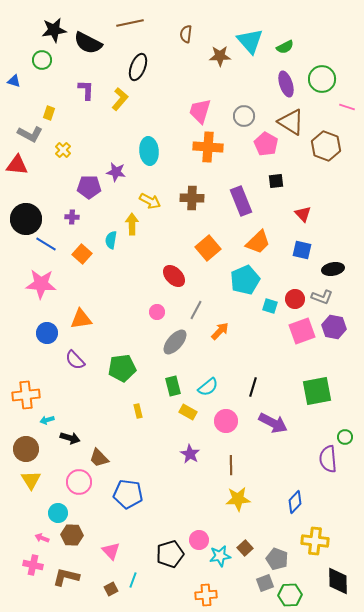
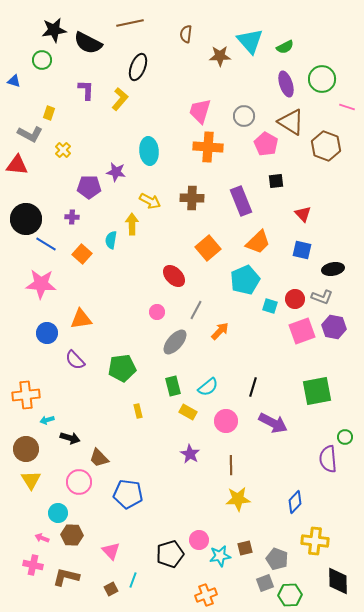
brown square at (245, 548): rotated 28 degrees clockwise
orange cross at (206, 595): rotated 15 degrees counterclockwise
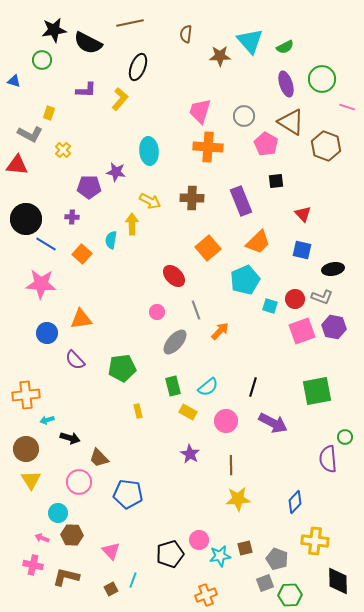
purple L-shape at (86, 90): rotated 90 degrees clockwise
gray line at (196, 310): rotated 48 degrees counterclockwise
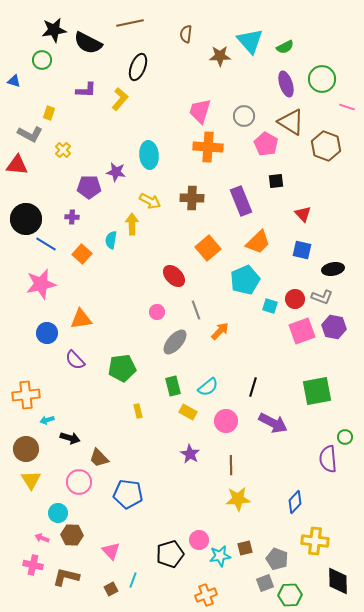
cyan ellipse at (149, 151): moved 4 px down
pink star at (41, 284): rotated 16 degrees counterclockwise
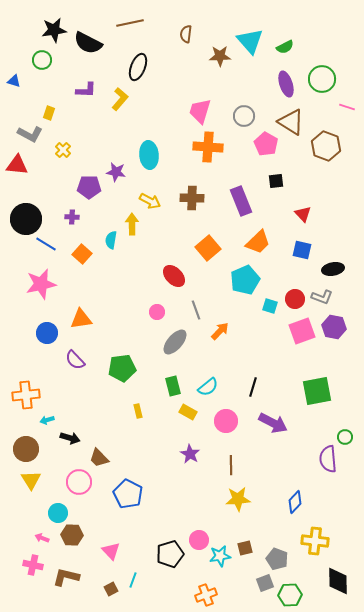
blue pentagon at (128, 494): rotated 20 degrees clockwise
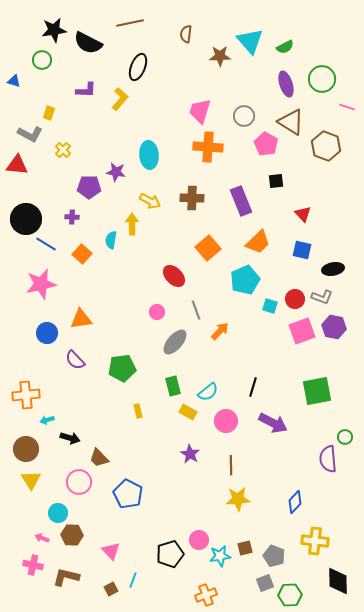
cyan semicircle at (208, 387): moved 5 px down
gray pentagon at (277, 559): moved 3 px left, 3 px up
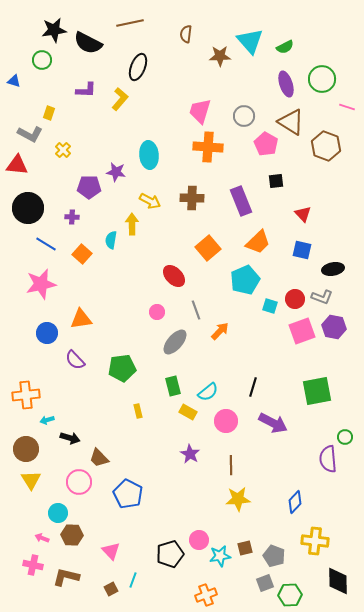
black circle at (26, 219): moved 2 px right, 11 px up
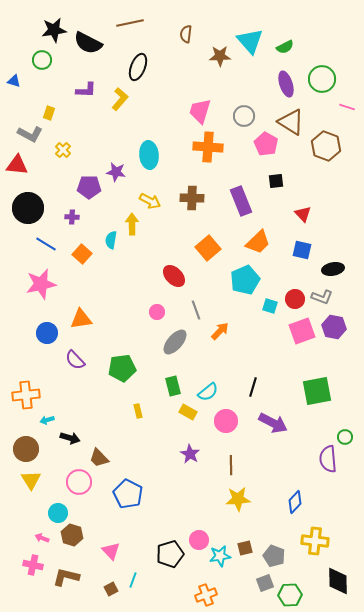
brown hexagon at (72, 535): rotated 15 degrees clockwise
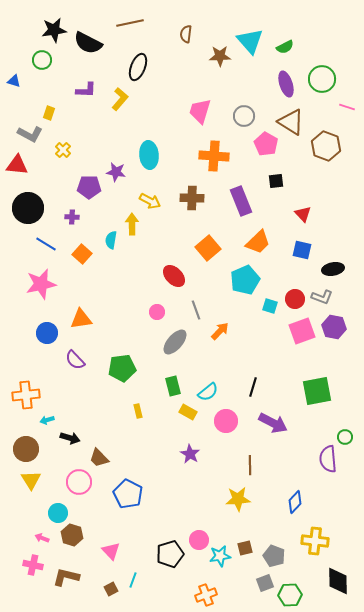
orange cross at (208, 147): moved 6 px right, 9 px down
brown line at (231, 465): moved 19 px right
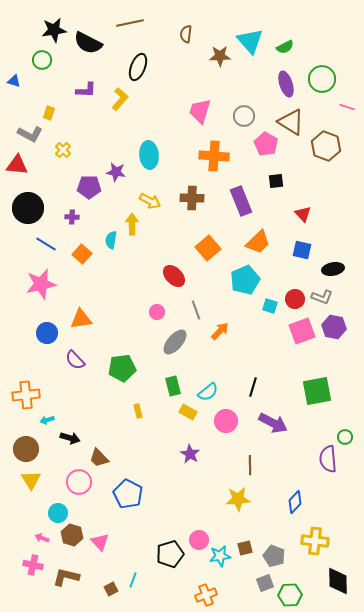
pink triangle at (111, 551): moved 11 px left, 9 px up
